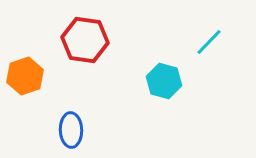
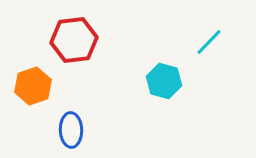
red hexagon: moved 11 px left; rotated 15 degrees counterclockwise
orange hexagon: moved 8 px right, 10 px down
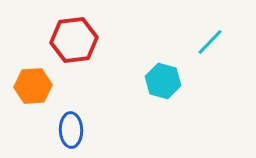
cyan line: moved 1 px right
cyan hexagon: moved 1 px left
orange hexagon: rotated 15 degrees clockwise
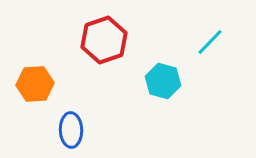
red hexagon: moved 30 px right; rotated 12 degrees counterclockwise
orange hexagon: moved 2 px right, 2 px up
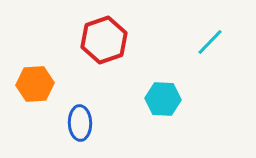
cyan hexagon: moved 18 px down; rotated 12 degrees counterclockwise
blue ellipse: moved 9 px right, 7 px up
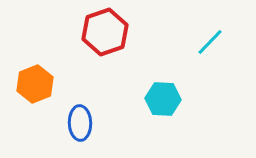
red hexagon: moved 1 px right, 8 px up
orange hexagon: rotated 18 degrees counterclockwise
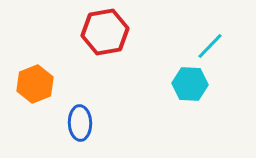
red hexagon: rotated 9 degrees clockwise
cyan line: moved 4 px down
cyan hexagon: moved 27 px right, 15 px up
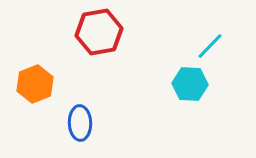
red hexagon: moved 6 px left
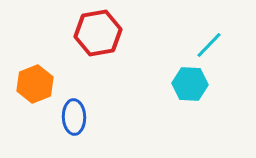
red hexagon: moved 1 px left, 1 px down
cyan line: moved 1 px left, 1 px up
blue ellipse: moved 6 px left, 6 px up
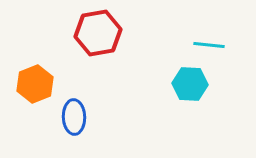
cyan line: rotated 52 degrees clockwise
